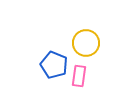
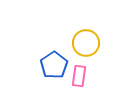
blue pentagon: rotated 16 degrees clockwise
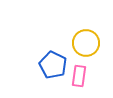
blue pentagon: moved 1 px left; rotated 12 degrees counterclockwise
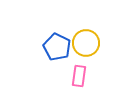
blue pentagon: moved 4 px right, 18 px up
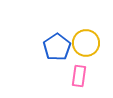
blue pentagon: rotated 12 degrees clockwise
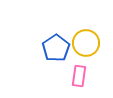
blue pentagon: moved 1 px left, 1 px down
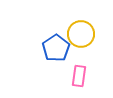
yellow circle: moved 5 px left, 9 px up
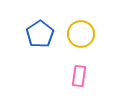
blue pentagon: moved 16 px left, 14 px up
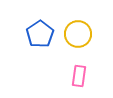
yellow circle: moved 3 px left
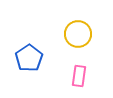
blue pentagon: moved 11 px left, 24 px down
